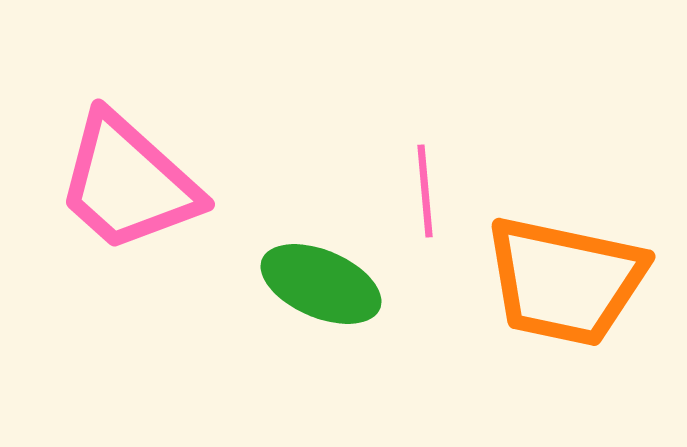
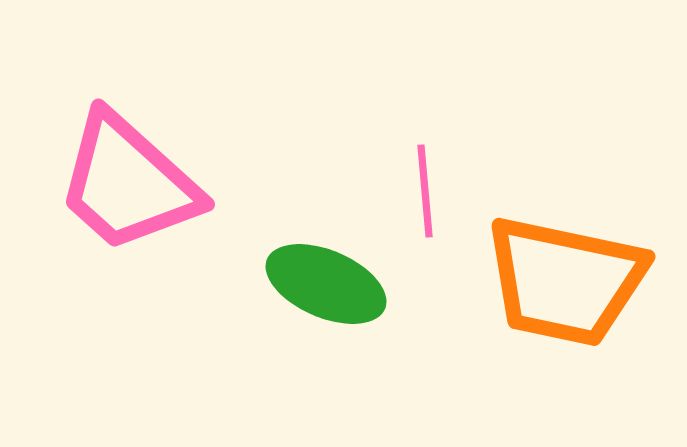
green ellipse: moved 5 px right
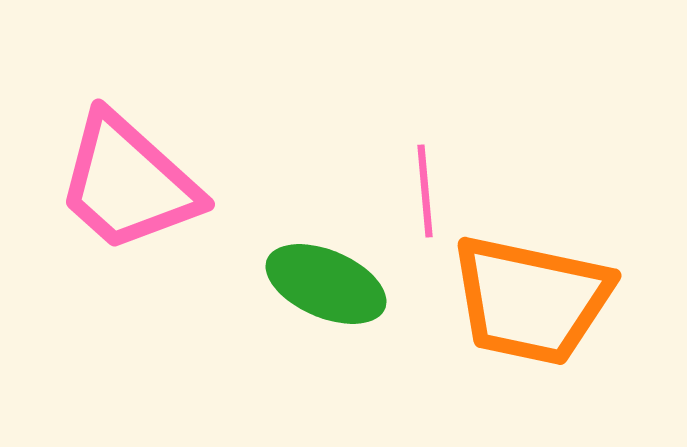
orange trapezoid: moved 34 px left, 19 px down
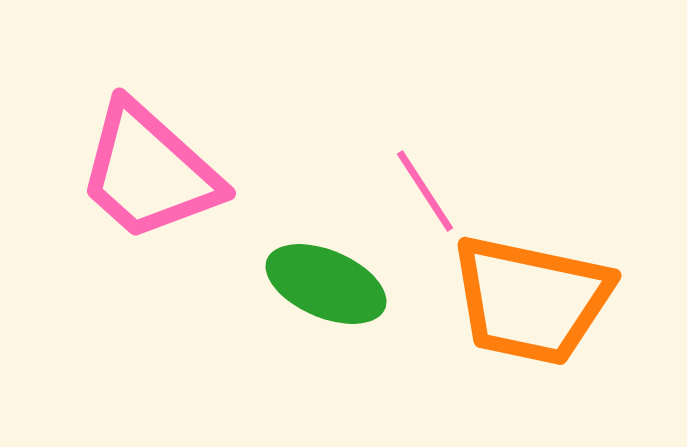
pink trapezoid: moved 21 px right, 11 px up
pink line: rotated 28 degrees counterclockwise
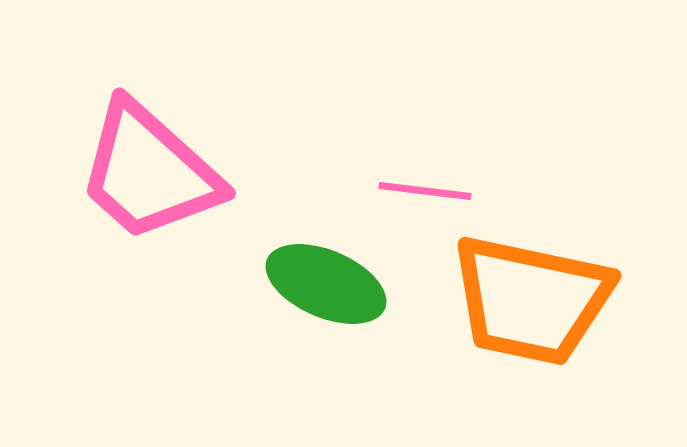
pink line: rotated 50 degrees counterclockwise
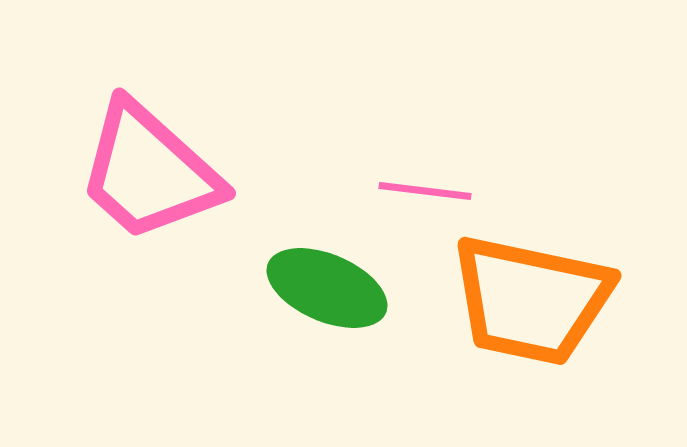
green ellipse: moved 1 px right, 4 px down
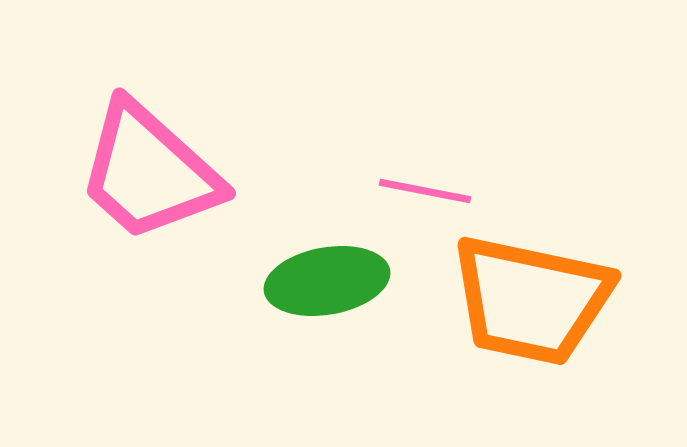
pink line: rotated 4 degrees clockwise
green ellipse: moved 7 px up; rotated 33 degrees counterclockwise
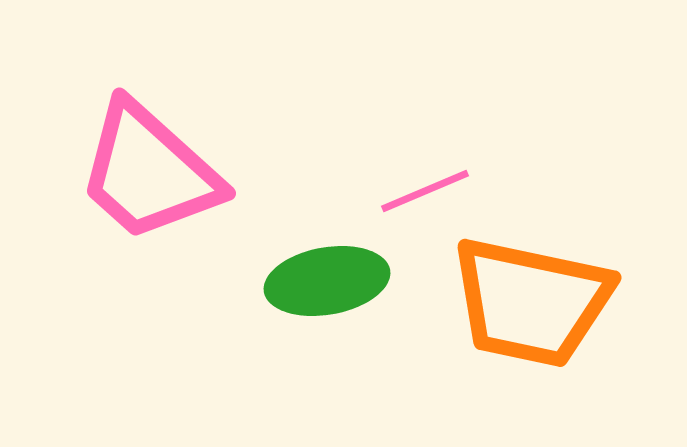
pink line: rotated 34 degrees counterclockwise
orange trapezoid: moved 2 px down
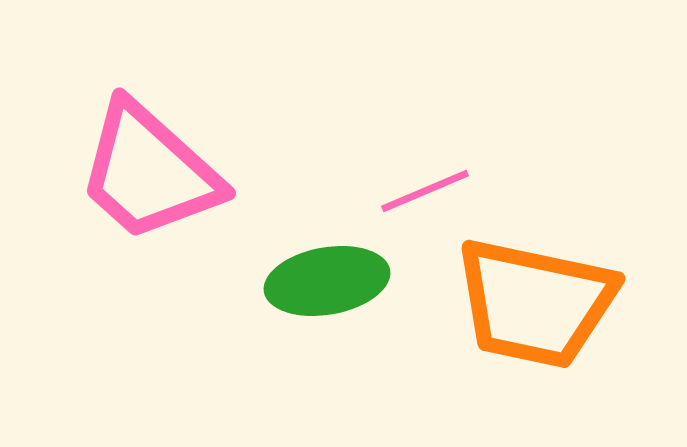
orange trapezoid: moved 4 px right, 1 px down
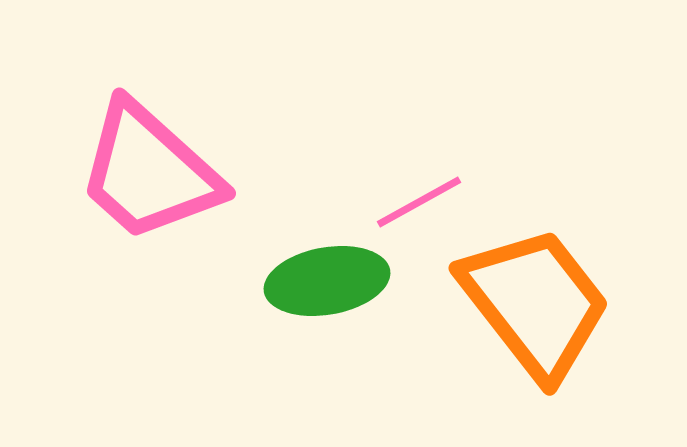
pink line: moved 6 px left, 11 px down; rotated 6 degrees counterclockwise
orange trapezoid: rotated 140 degrees counterclockwise
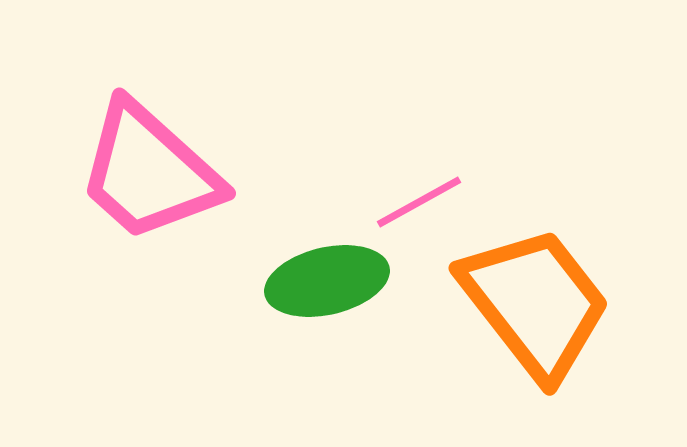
green ellipse: rotated 3 degrees counterclockwise
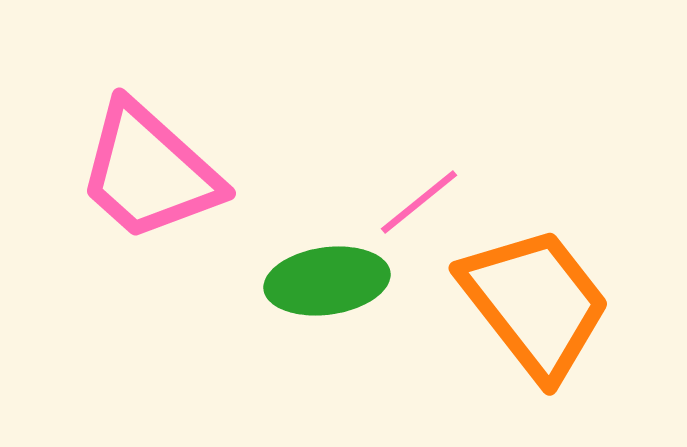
pink line: rotated 10 degrees counterclockwise
green ellipse: rotated 5 degrees clockwise
